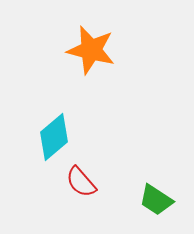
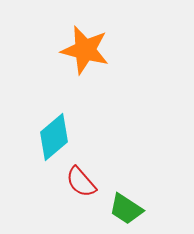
orange star: moved 6 px left
green trapezoid: moved 30 px left, 9 px down
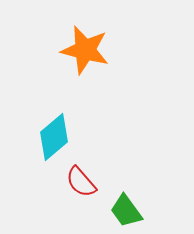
green trapezoid: moved 2 px down; rotated 21 degrees clockwise
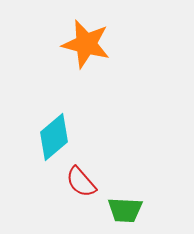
orange star: moved 1 px right, 6 px up
green trapezoid: moved 1 px left, 1 px up; rotated 51 degrees counterclockwise
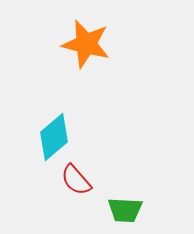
red semicircle: moved 5 px left, 2 px up
